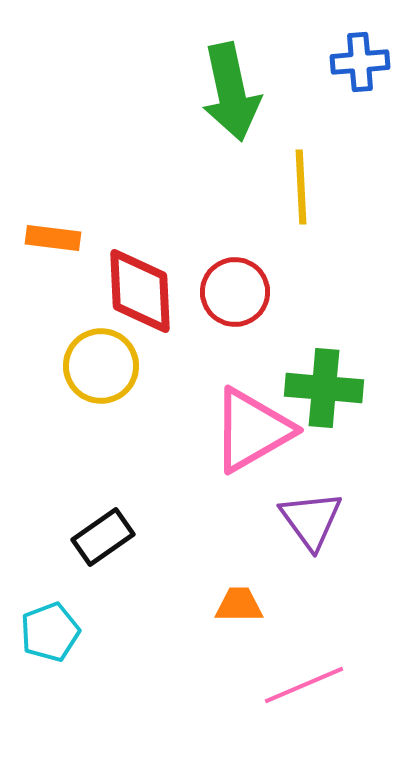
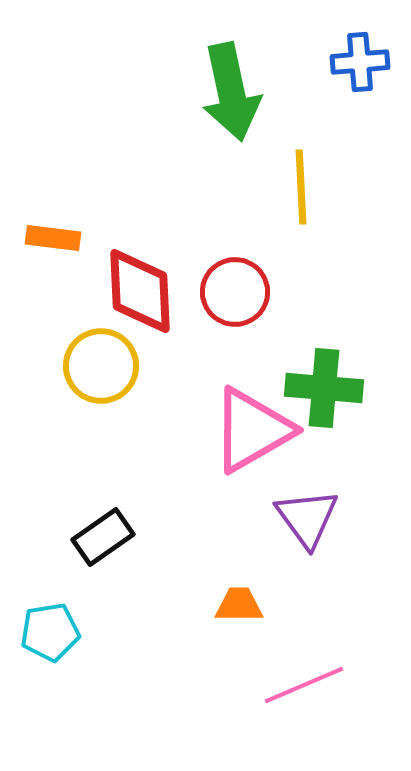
purple triangle: moved 4 px left, 2 px up
cyan pentagon: rotated 12 degrees clockwise
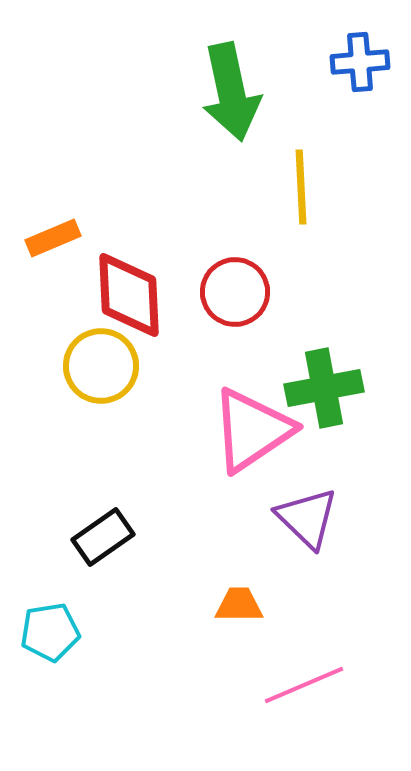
orange rectangle: rotated 30 degrees counterclockwise
red diamond: moved 11 px left, 4 px down
green cross: rotated 16 degrees counterclockwise
pink triangle: rotated 4 degrees counterclockwise
purple triangle: rotated 10 degrees counterclockwise
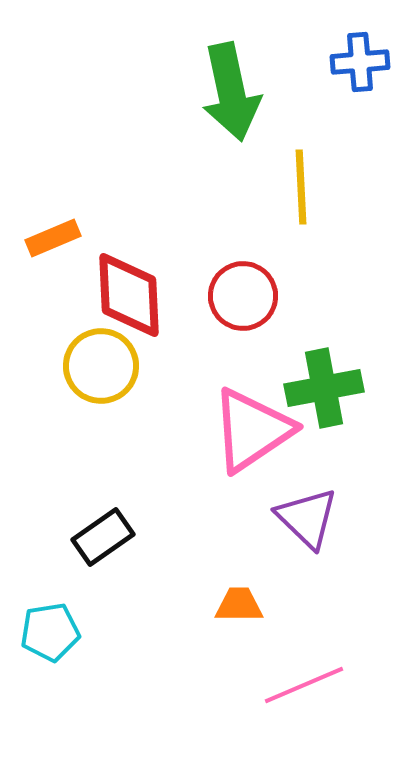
red circle: moved 8 px right, 4 px down
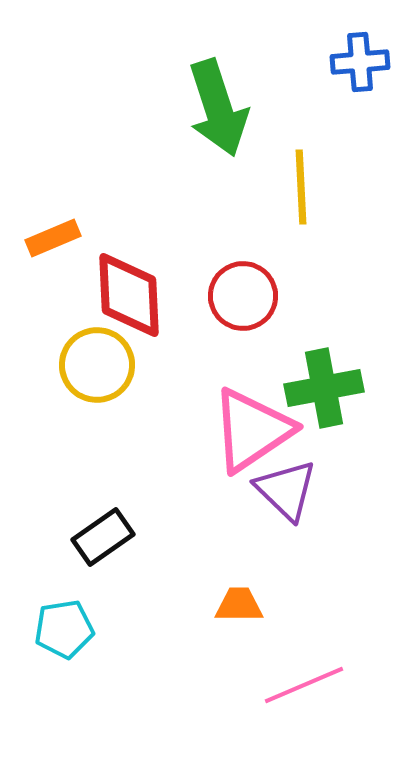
green arrow: moved 13 px left, 16 px down; rotated 6 degrees counterclockwise
yellow circle: moved 4 px left, 1 px up
purple triangle: moved 21 px left, 28 px up
cyan pentagon: moved 14 px right, 3 px up
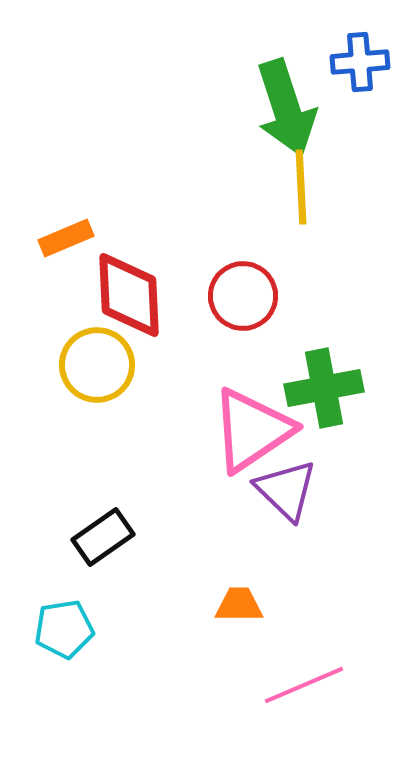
green arrow: moved 68 px right
orange rectangle: moved 13 px right
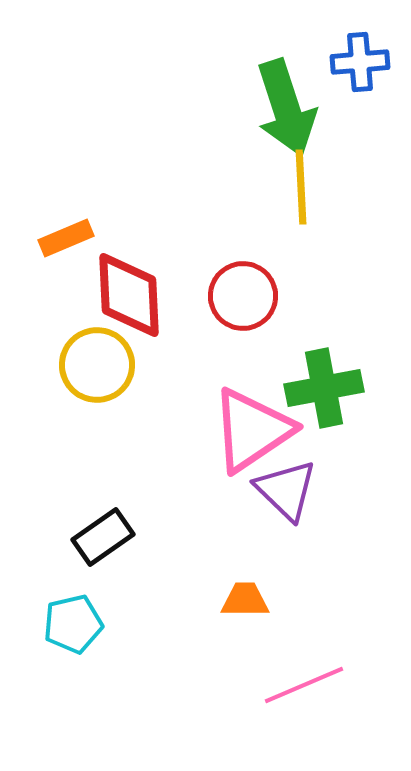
orange trapezoid: moved 6 px right, 5 px up
cyan pentagon: moved 9 px right, 5 px up; rotated 4 degrees counterclockwise
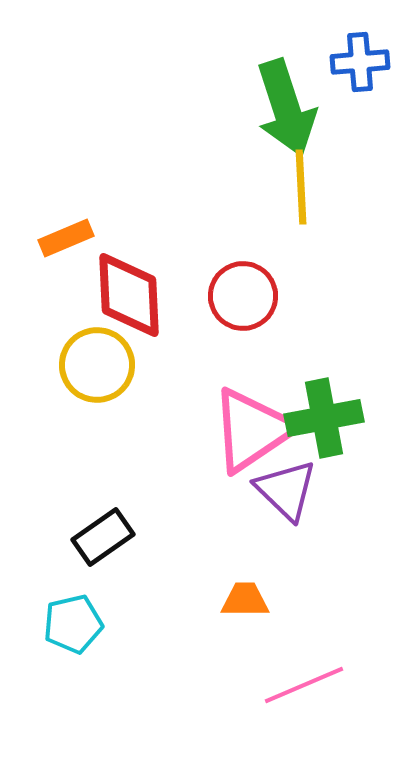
green cross: moved 30 px down
